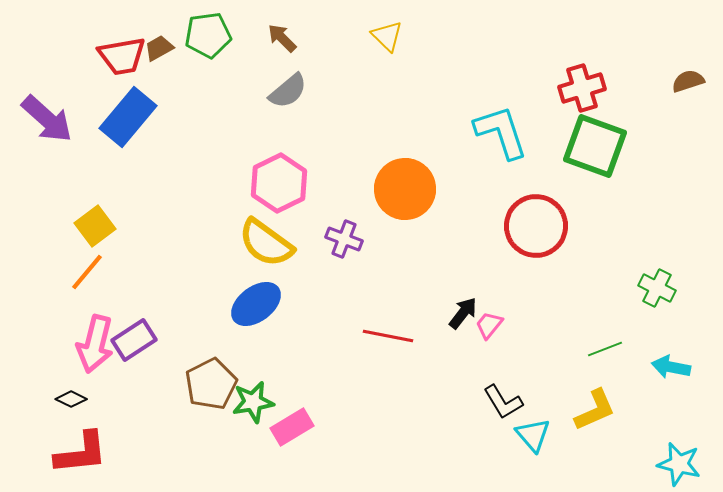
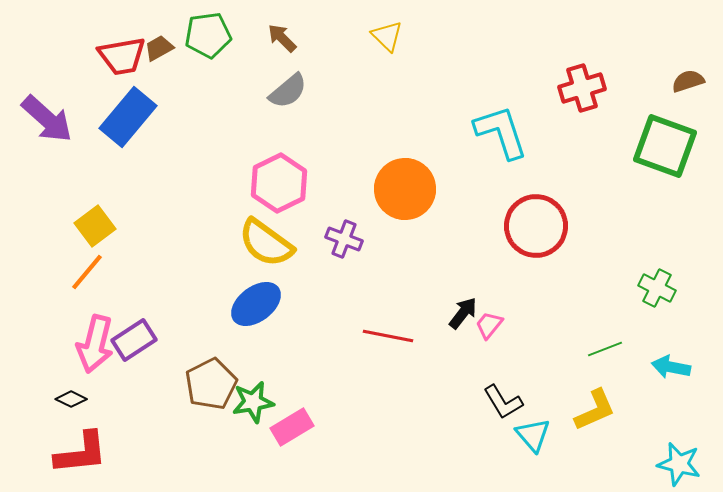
green square: moved 70 px right
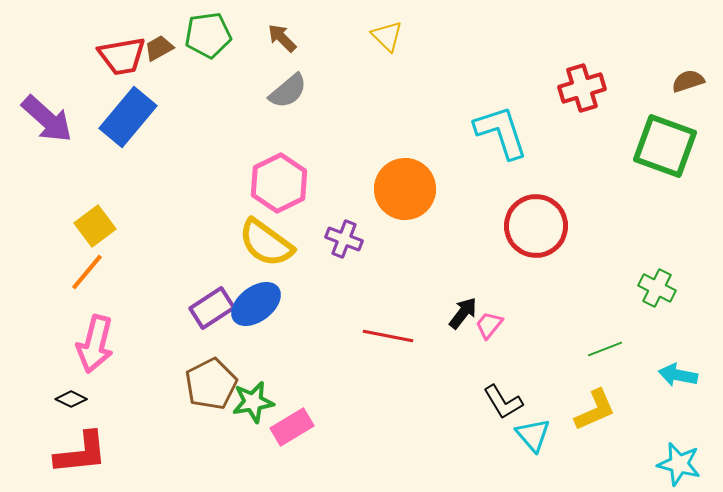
purple rectangle: moved 78 px right, 32 px up
cyan arrow: moved 7 px right, 8 px down
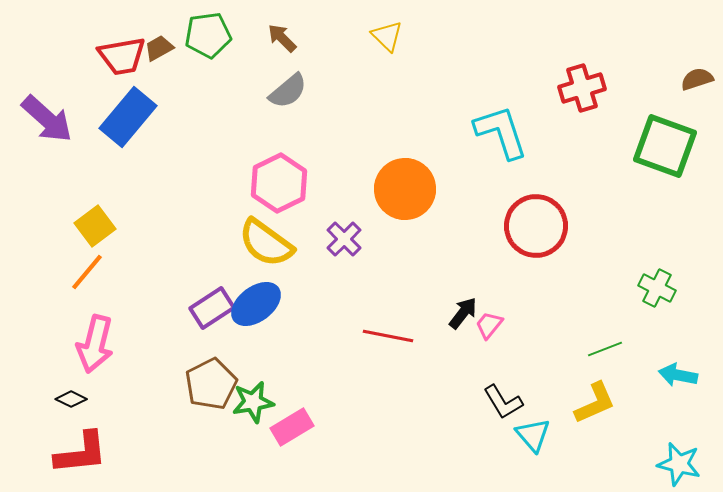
brown semicircle: moved 9 px right, 2 px up
purple cross: rotated 24 degrees clockwise
yellow L-shape: moved 7 px up
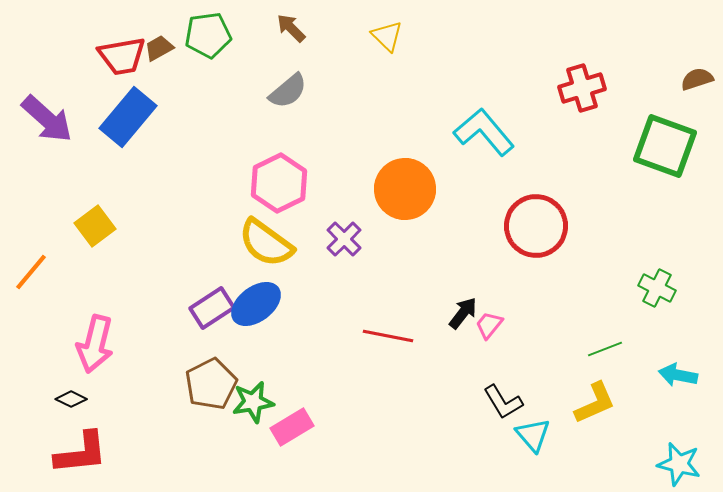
brown arrow: moved 9 px right, 10 px up
cyan L-shape: moved 17 px left; rotated 22 degrees counterclockwise
orange line: moved 56 px left
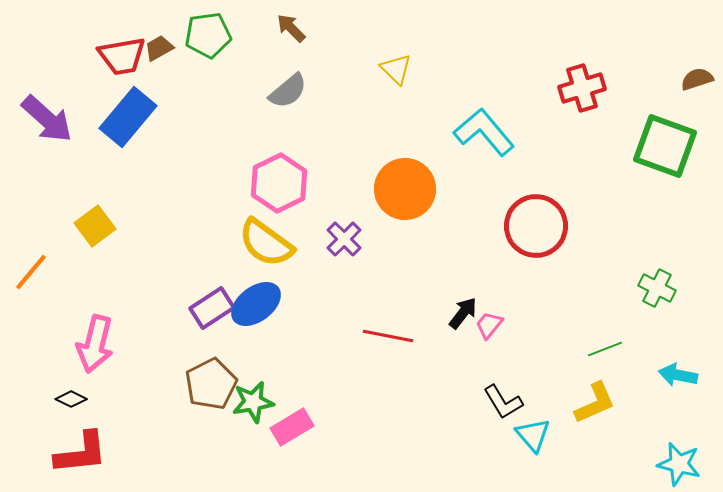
yellow triangle: moved 9 px right, 33 px down
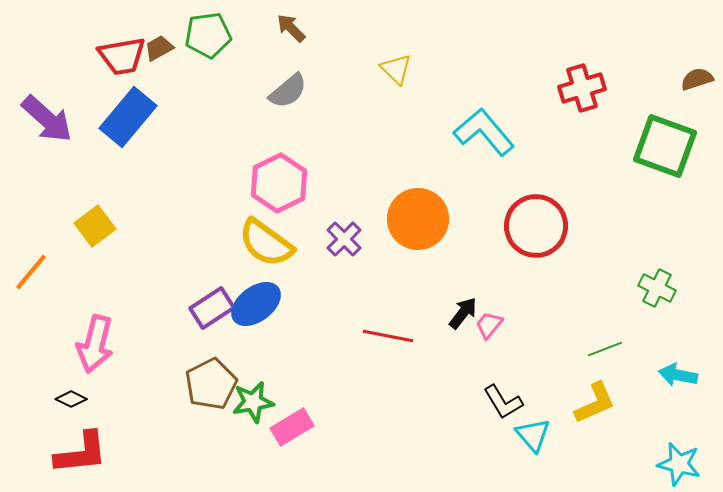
orange circle: moved 13 px right, 30 px down
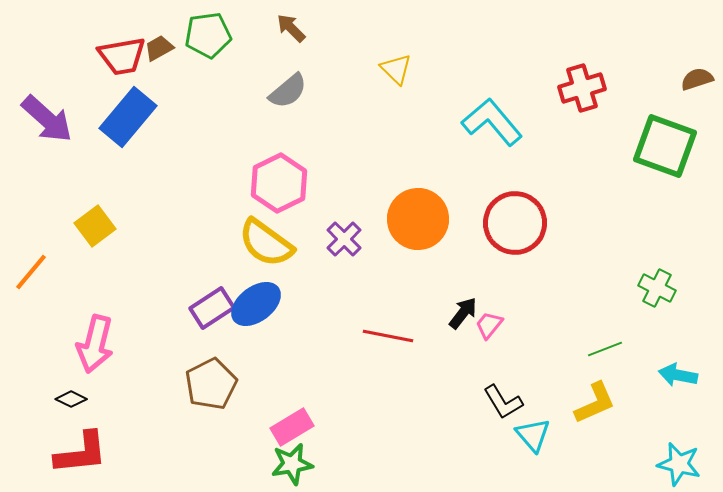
cyan L-shape: moved 8 px right, 10 px up
red circle: moved 21 px left, 3 px up
green star: moved 39 px right, 62 px down
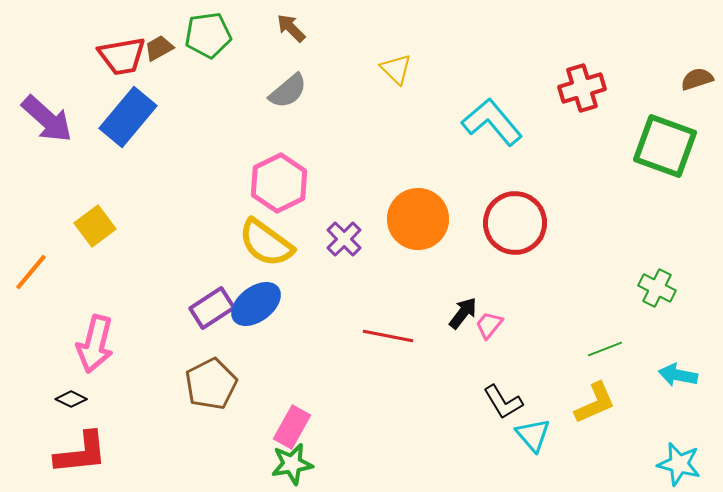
pink rectangle: rotated 30 degrees counterclockwise
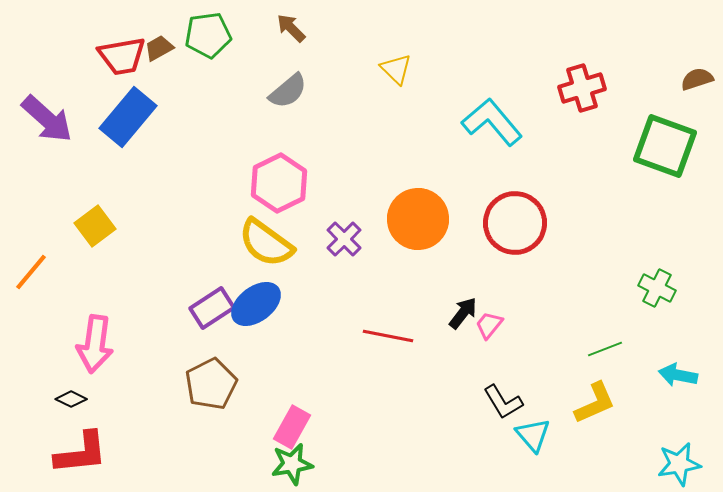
pink arrow: rotated 6 degrees counterclockwise
cyan star: rotated 24 degrees counterclockwise
